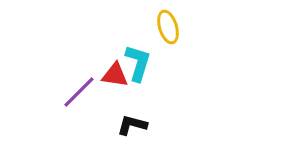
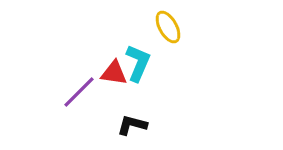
yellow ellipse: rotated 12 degrees counterclockwise
cyan L-shape: rotated 6 degrees clockwise
red triangle: moved 1 px left, 2 px up
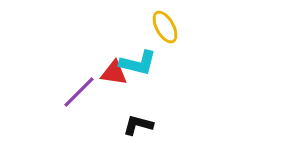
yellow ellipse: moved 3 px left
cyan L-shape: rotated 81 degrees clockwise
black L-shape: moved 6 px right
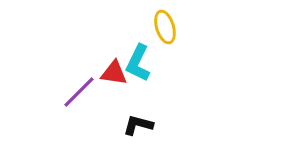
yellow ellipse: rotated 12 degrees clockwise
cyan L-shape: rotated 102 degrees clockwise
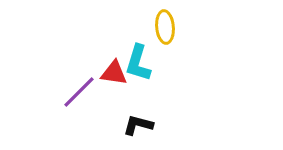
yellow ellipse: rotated 12 degrees clockwise
cyan L-shape: rotated 9 degrees counterclockwise
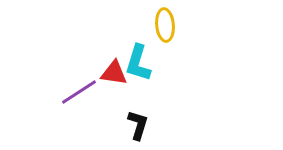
yellow ellipse: moved 2 px up
purple line: rotated 12 degrees clockwise
black L-shape: rotated 92 degrees clockwise
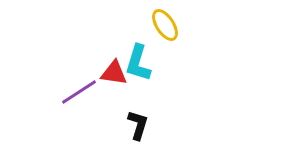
yellow ellipse: rotated 28 degrees counterclockwise
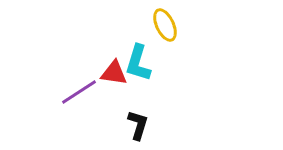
yellow ellipse: rotated 8 degrees clockwise
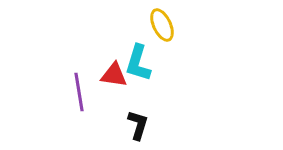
yellow ellipse: moved 3 px left
red triangle: moved 2 px down
purple line: rotated 66 degrees counterclockwise
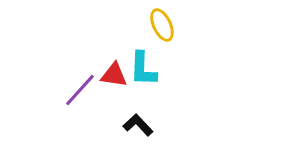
cyan L-shape: moved 5 px right, 6 px down; rotated 15 degrees counterclockwise
purple line: moved 1 px right, 2 px up; rotated 51 degrees clockwise
black L-shape: rotated 60 degrees counterclockwise
